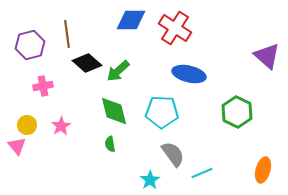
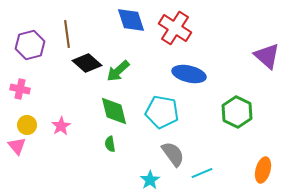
blue diamond: rotated 72 degrees clockwise
pink cross: moved 23 px left, 3 px down; rotated 24 degrees clockwise
cyan pentagon: rotated 8 degrees clockwise
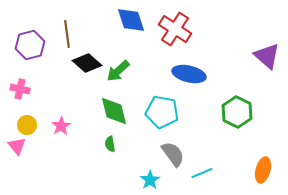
red cross: moved 1 px down
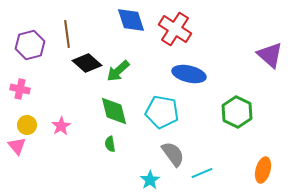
purple triangle: moved 3 px right, 1 px up
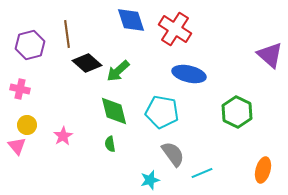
pink star: moved 2 px right, 10 px down
cyan star: rotated 18 degrees clockwise
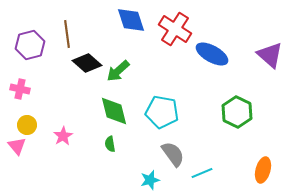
blue ellipse: moved 23 px right, 20 px up; rotated 16 degrees clockwise
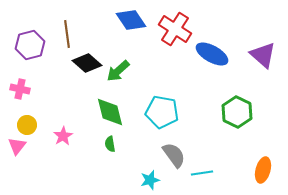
blue diamond: rotated 16 degrees counterclockwise
purple triangle: moved 7 px left
green diamond: moved 4 px left, 1 px down
pink triangle: rotated 18 degrees clockwise
gray semicircle: moved 1 px right, 1 px down
cyan line: rotated 15 degrees clockwise
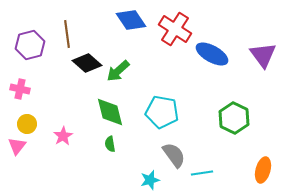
purple triangle: rotated 12 degrees clockwise
green hexagon: moved 3 px left, 6 px down
yellow circle: moved 1 px up
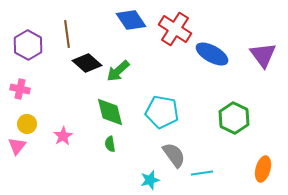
purple hexagon: moved 2 px left; rotated 16 degrees counterclockwise
orange ellipse: moved 1 px up
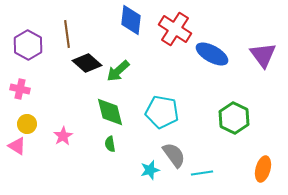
blue diamond: rotated 40 degrees clockwise
pink triangle: rotated 36 degrees counterclockwise
cyan star: moved 10 px up
